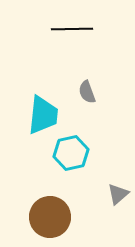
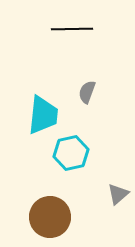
gray semicircle: rotated 40 degrees clockwise
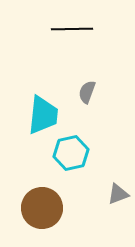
gray triangle: rotated 20 degrees clockwise
brown circle: moved 8 px left, 9 px up
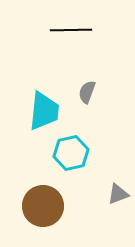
black line: moved 1 px left, 1 px down
cyan trapezoid: moved 1 px right, 4 px up
brown circle: moved 1 px right, 2 px up
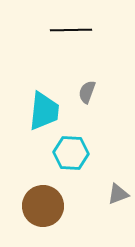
cyan hexagon: rotated 16 degrees clockwise
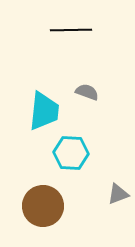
gray semicircle: rotated 90 degrees clockwise
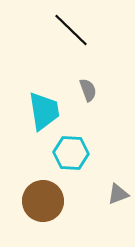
black line: rotated 45 degrees clockwise
gray semicircle: moved 1 px right, 2 px up; rotated 50 degrees clockwise
cyan trapezoid: rotated 15 degrees counterclockwise
brown circle: moved 5 px up
